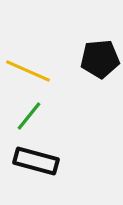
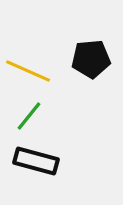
black pentagon: moved 9 px left
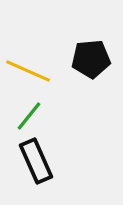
black rectangle: rotated 51 degrees clockwise
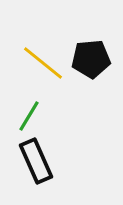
yellow line: moved 15 px right, 8 px up; rotated 15 degrees clockwise
green line: rotated 8 degrees counterclockwise
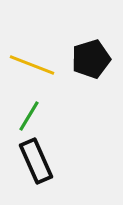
black pentagon: rotated 12 degrees counterclockwise
yellow line: moved 11 px left, 2 px down; rotated 18 degrees counterclockwise
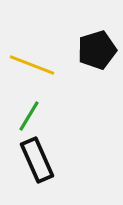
black pentagon: moved 6 px right, 9 px up
black rectangle: moved 1 px right, 1 px up
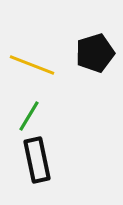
black pentagon: moved 2 px left, 3 px down
black rectangle: rotated 12 degrees clockwise
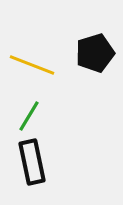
black rectangle: moved 5 px left, 2 px down
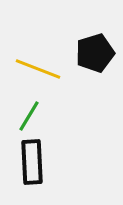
yellow line: moved 6 px right, 4 px down
black rectangle: rotated 9 degrees clockwise
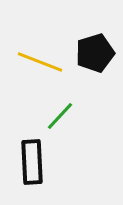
yellow line: moved 2 px right, 7 px up
green line: moved 31 px right; rotated 12 degrees clockwise
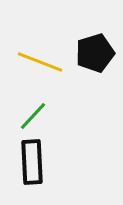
green line: moved 27 px left
